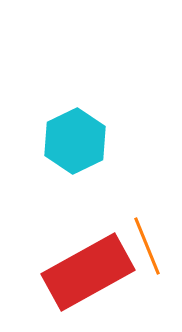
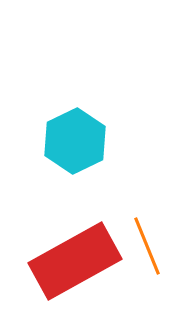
red rectangle: moved 13 px left, 11 px up
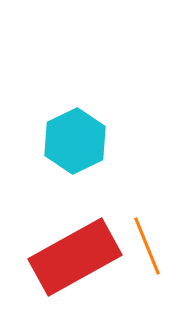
red rectangle: moved 4 px up
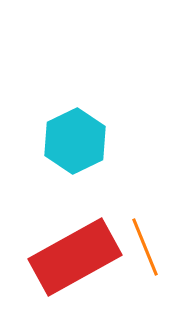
orange line: moved 2 px left, 1 px down
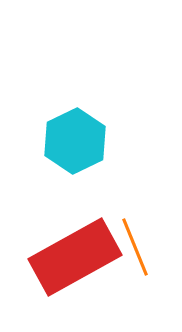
orange line: moved 10 px left
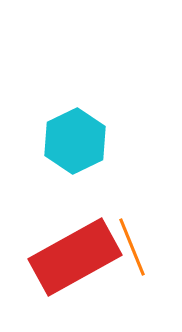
orange line: moved 3 px left
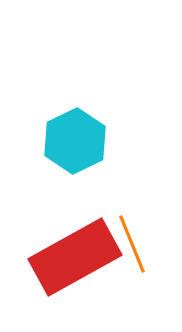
orange line: moved 3 px up
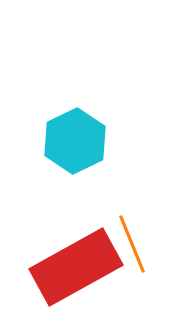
red rectangle: moved 1 px right, 10 px down
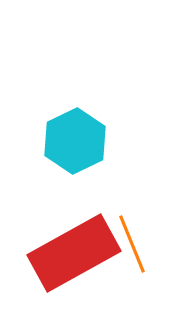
red rectangle: moved 2 px left, 14 px up
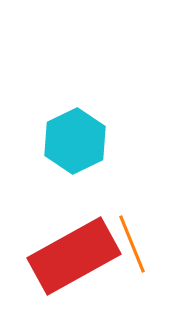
red rectangle: moved 3 px down
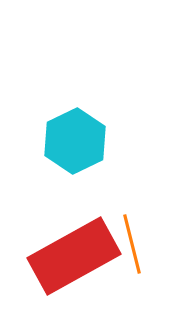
orange line: rotated 8 degrees clockwise
